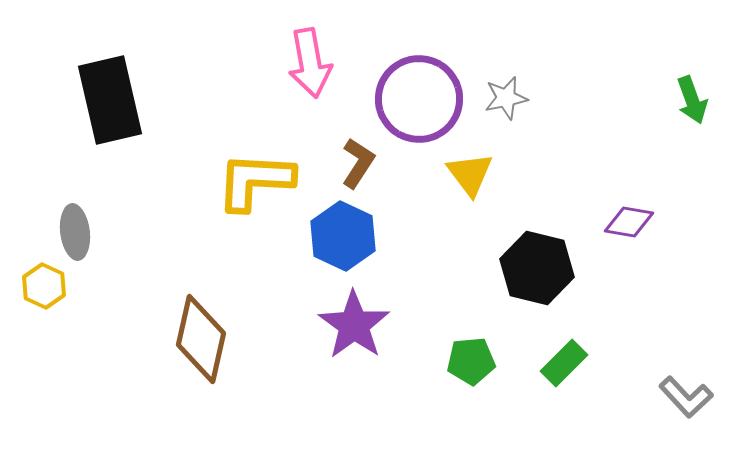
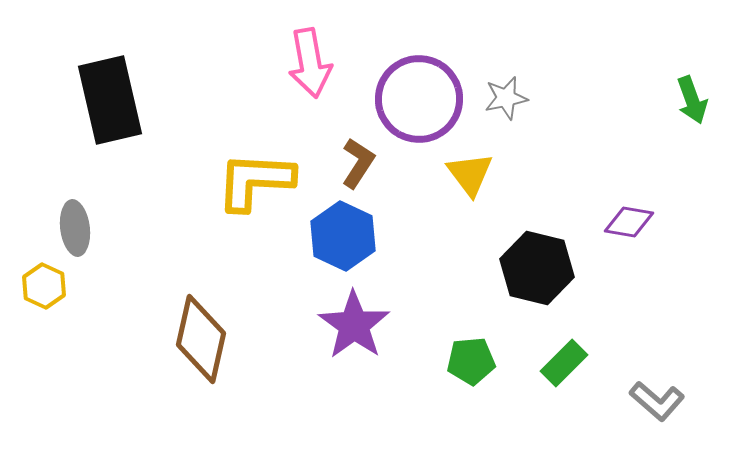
gray ellipse: moved 4 px up
gray L-shape: moved 29 px left, 4 px down; rotated 6 degrees counterclockwise
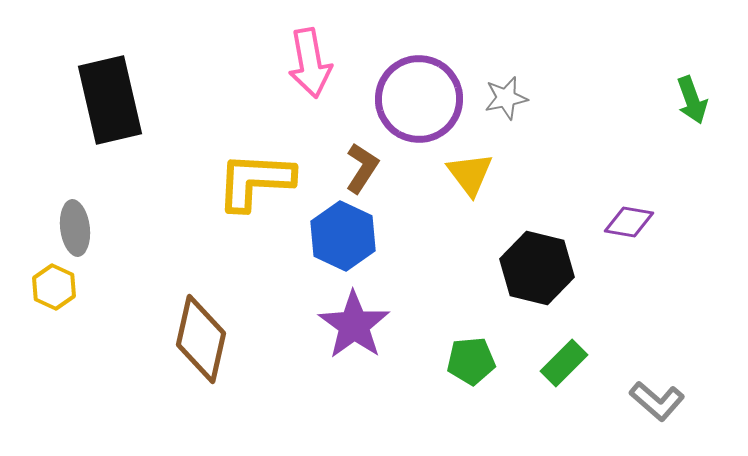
brown L-shape: moved 4 px right, 5 px down
yellow hexagon: moved 10 px right, 1 px down
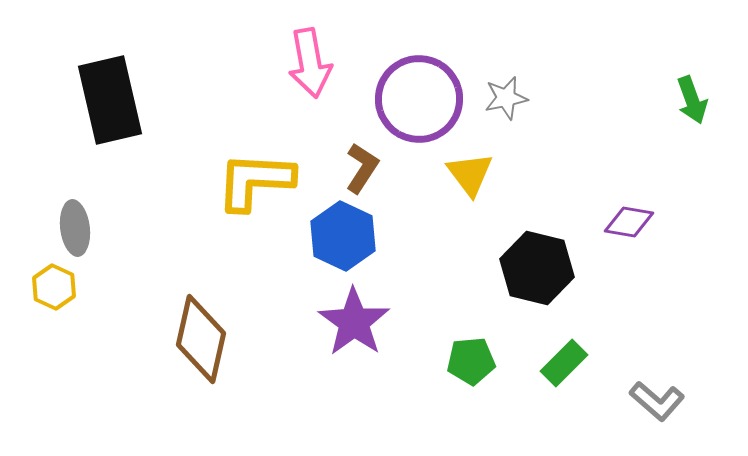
purple star: moved 3 px up
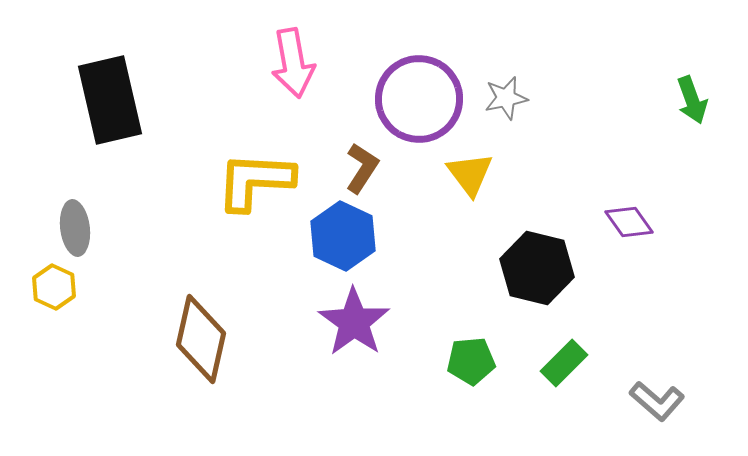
pink arrow: moved 17 px left
purple diamond: rotated 45 degrees clockwise
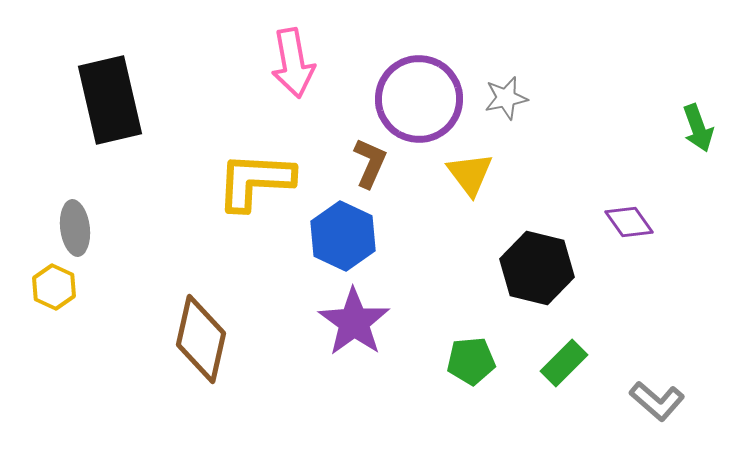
green arrow: moved 6 px right, 28 px down
brown L-shape: moved 8 px right, 5 px up; rotated 9 degrees counterclockwise
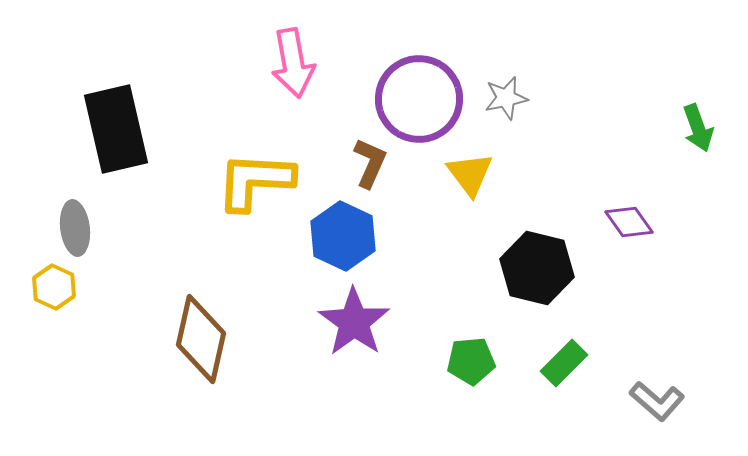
black rectangle: moved 6 px right, 29 px down
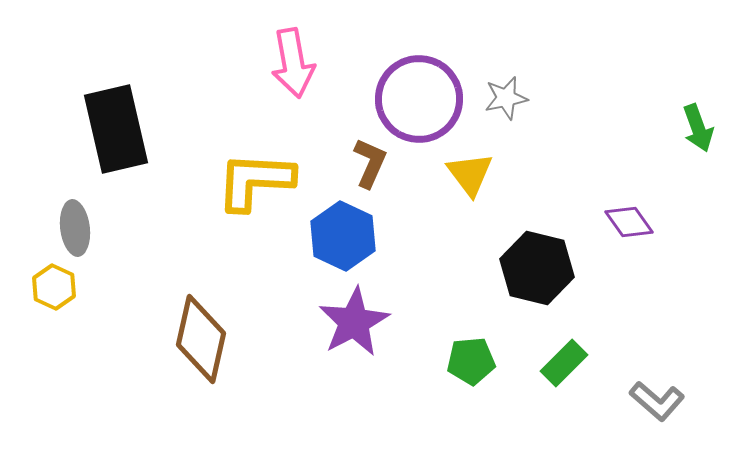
purple star: rotated 8 degrees clockwise
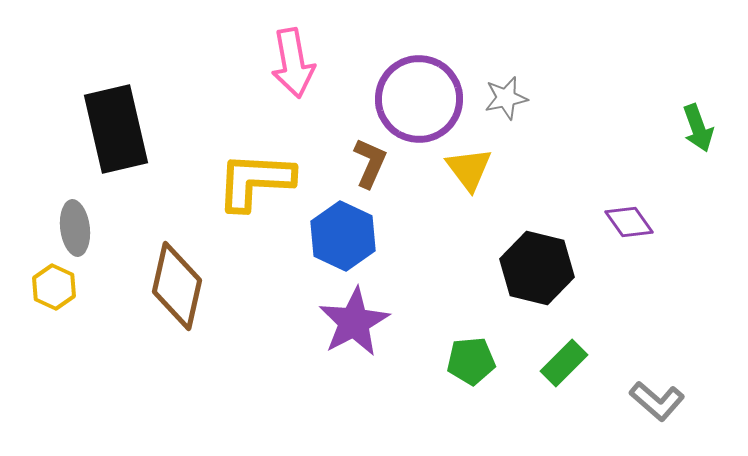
yellow triangle: moved 1 px left, 5 px up
brown diamond: moved 24 px left, 53 px up
